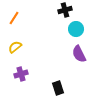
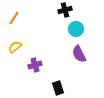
purple cross: moved 14 px right, 9 px up
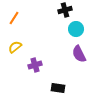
black rectangle: rotated 64 degrees counterclockwise
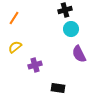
cyan circle: moved 5 px left
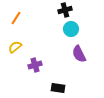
orange line: moved 2 px right
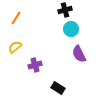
black rectangle: rotated 24 degrees clockwise
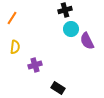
orange line: moved 4 px left
yellow semicircle: rotated 136 degrees clockwise
purple semicircle: moved 8 px right, 13 px up
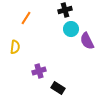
orange line: moved 14 px right
purple cross: moved 4 px right, 6 px down
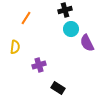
purple semicircle: moved 2 px down
purple cross: moved 6 px up
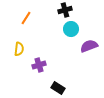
purple semicircle: moved 2 px right, 3 px down; rotated 96 degrees clockwise
yellow semicircle: moved 4 px right, 2 px down
